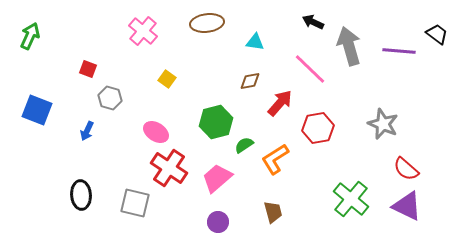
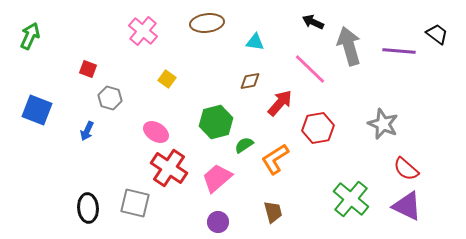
black ellipse: moved 7 px right, 13 px down
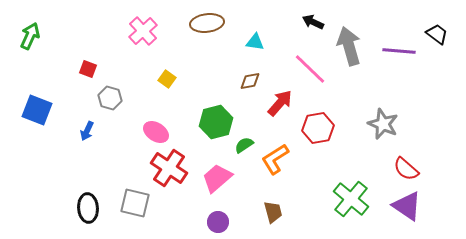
pink cross: rotated 8 degrees clockwise
purple triangle: rotated 8 degrees clockwise
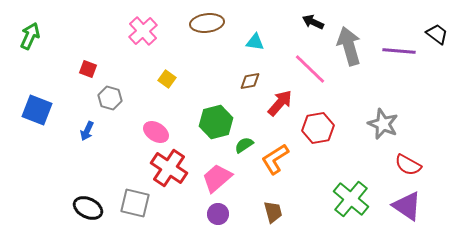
red semicircle: moved 2 px right, 4 px up; rotated 12 degrees counterclockwise
black ellipse: rotated 60 degrees counterclockwise
purple circle: moved 8 px up
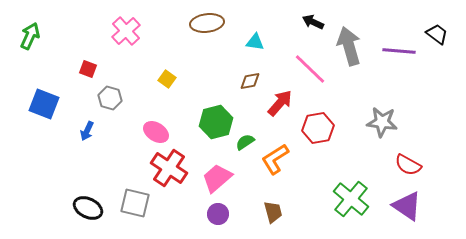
pink cross: moved 17 px left
blue square: moved 7 px right, 6 px up
gray star: moved 1 px left, 2 px up; rotated 16 degrees counterclockwise
green semicircle: moved 1 px right, 3 px up
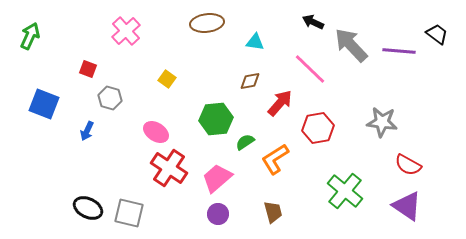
gray arrow: moved 2 px right, 1 px up; rotated 27 degrees counterclockwise
green hexagon: moved 3 px up; rotated 8 degrees clockwise
green cross: moved 6 px left, 8 px up
gray square: moved 6 px left, 10 px down
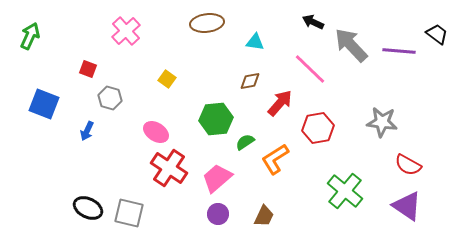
brown trapezoid: moved 9 px left, 4 px down; rotated 40 degrees clockwise
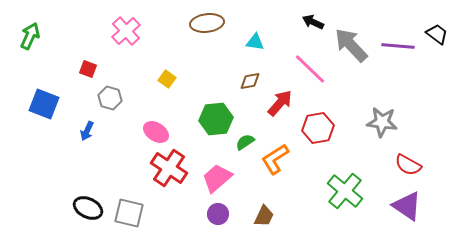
purple line: moved 1 px left, 5 px up
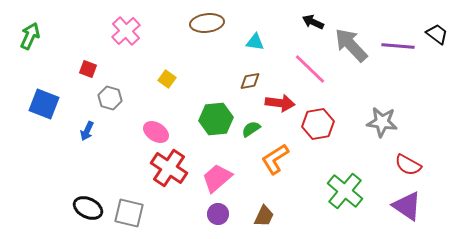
red arrow: rotated 56 degrees clockwise
red hexagon: moved 4 px up
green semicircle: moved 6 px right, 13 px up
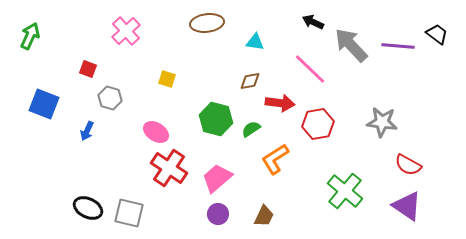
yellow square: rotated 18 degrees counterclockwise
green hexagon: rotated 20 degrees clockwise
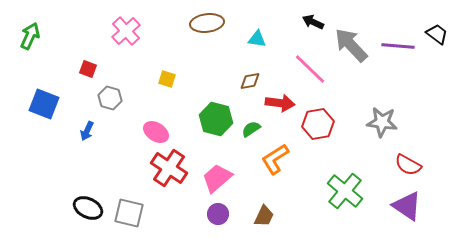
cyan triangle: moved 2 px right, 3 px up
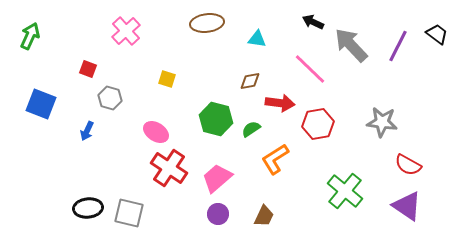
purple line: rotated 68 degrees counterclockwise
blue square: moved 3 px left
black ellipse: rotated 32 degrees counterclockwise
